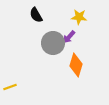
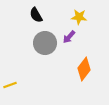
gray circle: moved 8 px left
orange diamond: moved 8 px right, 4 px down; rotated 20 degrees clockwise
yellow line: moved 2 px up
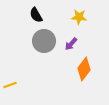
purple arrow: moved 2 px right, 7 px down
gray circle: moved 1 px left, 2 px up
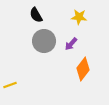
orange diamond: moved 1 px left
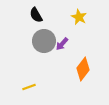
yellow star: rotated 21 degrees clockwise
purple arrow: moved 9 px left
yellow line: moved 19 px right, 2 px down
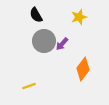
yellow star: rotated 28 degrees clockwise
yellow line: moved 1 px up
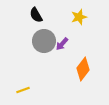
yellow line: moved 6 px left, 4 px down
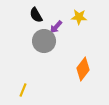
yellow star: rotated 21 degrees clockwise
purple arrow: moved 6 px left, 17 px up
yellow line: rotated 48 degrees counterclockwise
